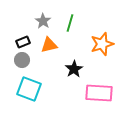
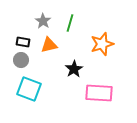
black rectangle: rotated 32 degrees clockwise
gray circle: moved 1 px left
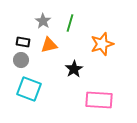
pink rectangle: moved 7 px down
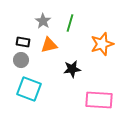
black star: moved 2 px left; rotated 24 degrees clockwise
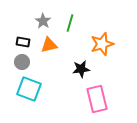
gray circle: moved 1 px right, 2 px down
black star: moved 9 px right
pink rectangle: moved 2 px left, 1 px up; rotated 72 degrees clockwise
